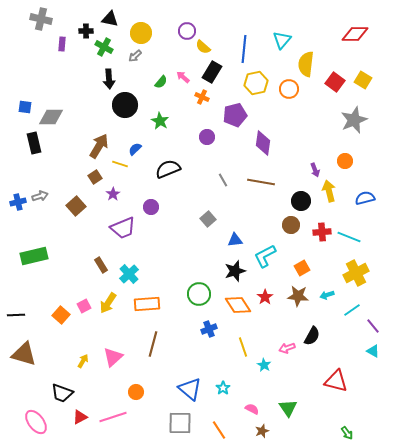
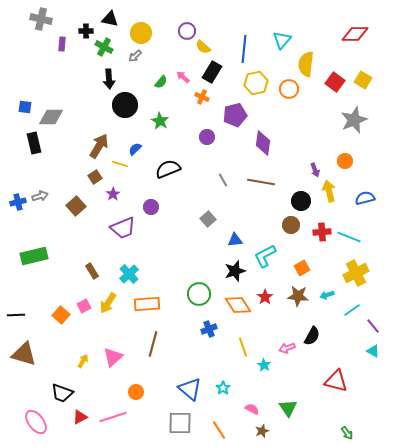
brown rectangle at (101, 265): moved 9 px left, 6 px down
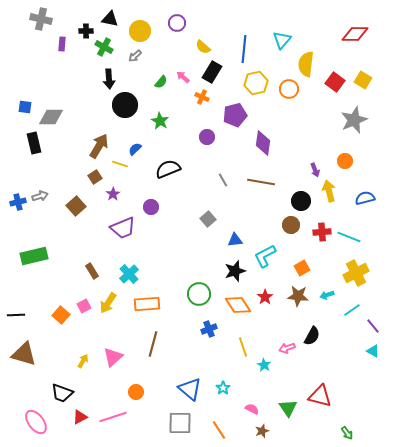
purple circle at (187, 31): moved 10 px left, 8 px up
yellow circle at (141, 33): moved 1 px left, 2 px up
red triangle at (336, 381): moved 16 px left, 15 px down
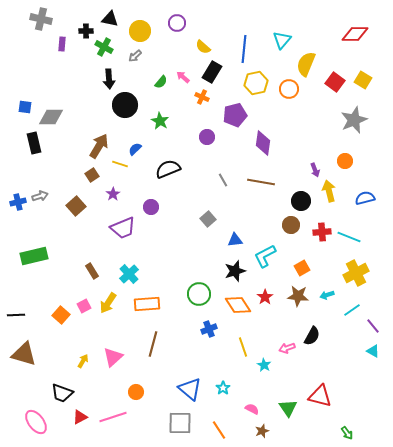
yellow semicircle at (306, 64): rotated 15 degrees clockwise
brown square at (95, 177): moved 3 px left, 2 px up
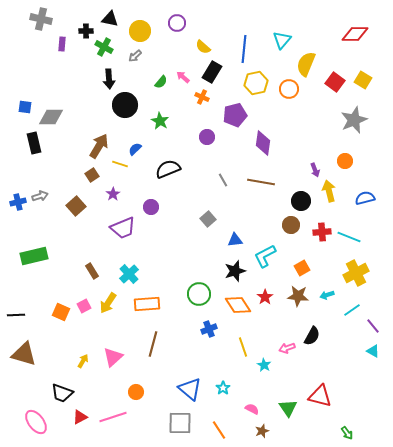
orange square at (61, 315): moved 3 px up; rotated 18 degrees counterclockwise
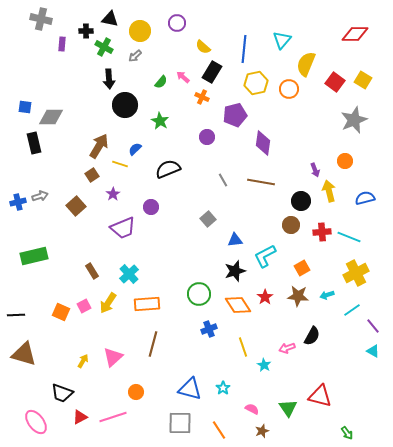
blue triangle at (190, 389): rotated 25 degrees counterclockwise
